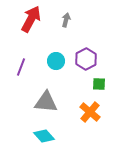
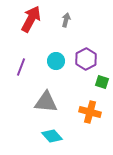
green square: moved 3 px right, 2 px up; rotated 16 degrees clockwise
orange cross: rotated 25 degrees counterclockwise
cyan diamond: moved 8 px right
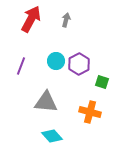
purple hexagon: moved 7 px left, 5 px down
purple line: moved 1 px up
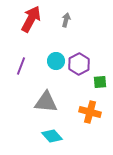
green square: moved 2 px left; rotated 24 degrees counterclockwise
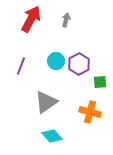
gray triangle: rotated 40 degrees counterclockwise
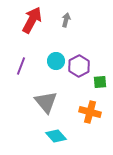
red arrow: moved 1 px right, 1 px down
purple hexagon: moved 2 px down
gray triangle: rotated 35 degrees counterclockwise
cyan diamond: moved 4 px right
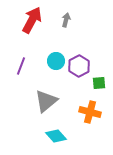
green square: moved 1 px left, 1 px down
gray triangle: moved 1 px up; rotated 30 degrees clockwise
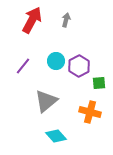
purple line: moved 2 px right; rotated 18 degrees clockwise
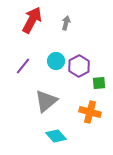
gray arrow: moved 3 px down
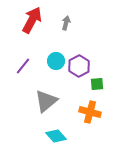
green square: moved 2 px left, 1 px down
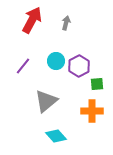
orange cross: moved 2 px right, 1 px up; rotated 15 degrees counterclockwise
